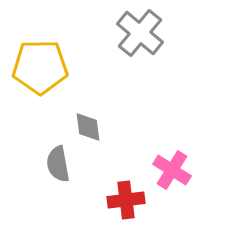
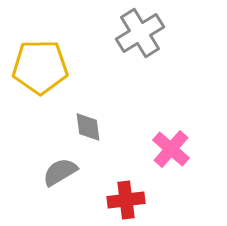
gray cross: rotated 18 degrees clockwise
gray semicircle: moved 2 px right, 8 px down; rotated 69 degrees clockwise
pink cross: moved 1 px left, 21 px up; rotated 9 degrees clockwise
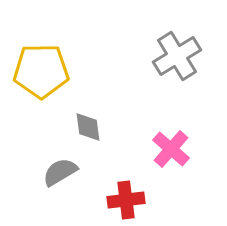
gray cross: moved 37 px right, 23 px down
yellow pentagon: moved 1 px right, 4 px down
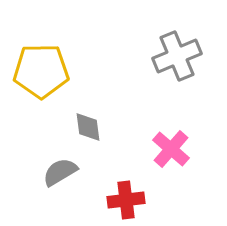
gray cross: rotated 9 degrees clockwise
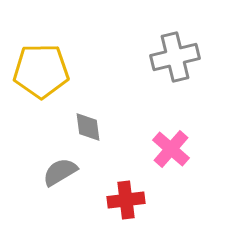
gray cross: moved 2 px left, 1 px down; rotated 9 degrees clockwise
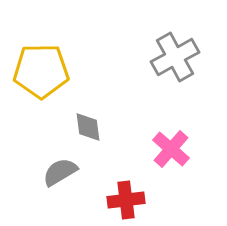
gray cross: rotated 15 degrees counterclockwise
